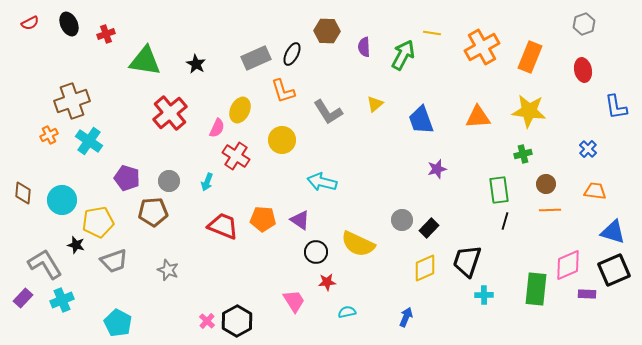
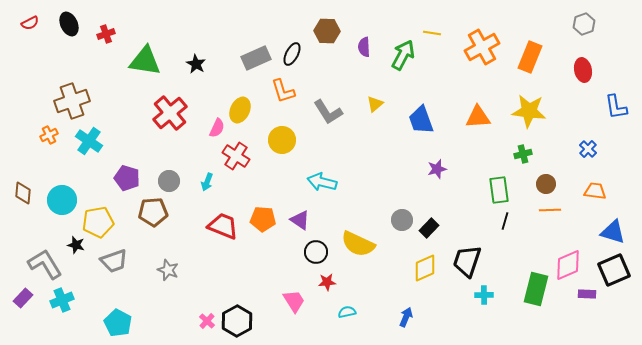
green rectangle at (536, 289): rotated 8 degrees clockwise
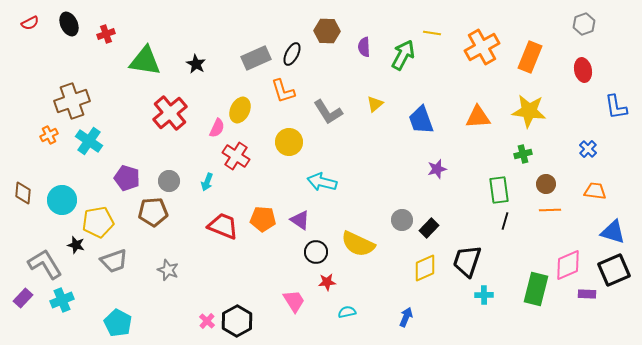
yellow circle at (282, 140): moved 7 px right, 2 px down
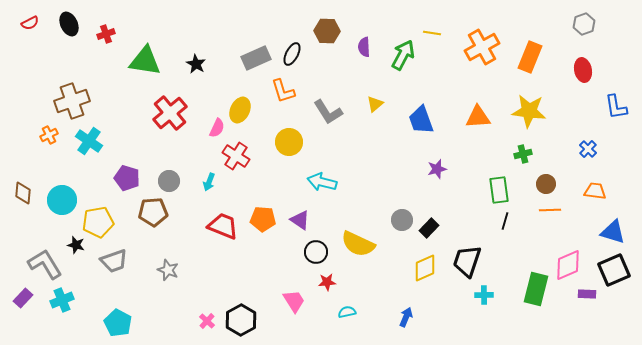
cyan arrow at (207, 182): moved 2 px right
black hexagon at (237, 321): moved 4 px right, 1 px up
